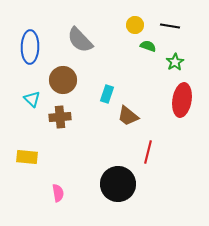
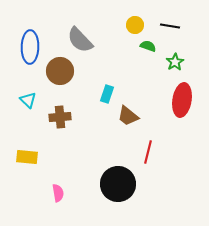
brown circle: moved 3 px left, 9 px up
cyan triangle: moved 4 px left, 1 px down
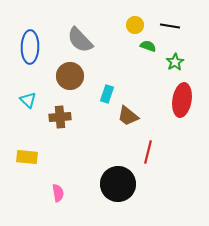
brown circle: moved 10 px right, 5 px down
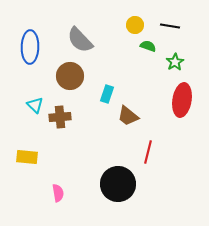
cyan triangle: moved 7 px right, 5 px down
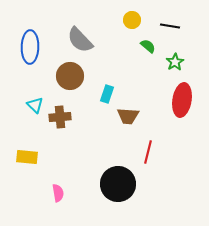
yellow circle: moved 3 px left, 5 px up
green semicircle: rotated 21 degrees clockwise
brown trapezoid: rotated 35 degrees counterclockwise
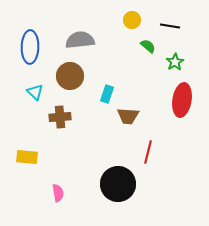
gray semicircle: rotated 128 degrees clockwise
cyan triangle: moved 13 px up
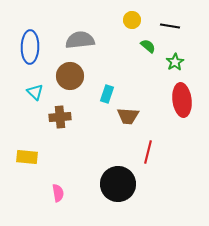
red ellipse: rotated 16 degrees counterclockwise
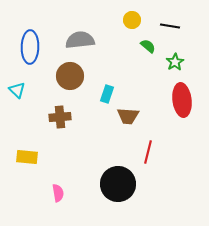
cyan triangle: moved 18 px left, 2 px up
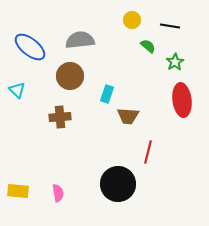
blue ellipse: rotated 52 degrees counterclockwise
yellow rectangle: moved 9 px left, 34 px down
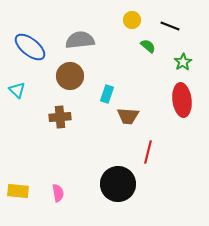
black line: rotated 12 degrees clockwise
green star: moved 8 px right
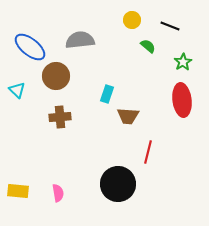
brown circle: moved 14 px left
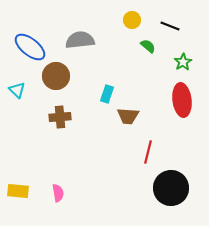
black circle: moved 53 px right, 4 px down
